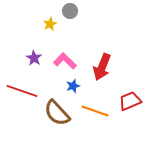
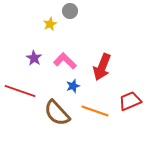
red line: moved 2 px left
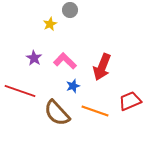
gray circle: moved 1 px up
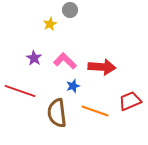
red arrow: rotated 108 degrees counterclockwise
brown semicircle: rotated 36 degrees clockwise
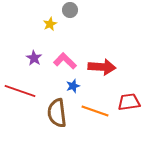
red trapezoid: moved 1 px left, 1 px down; rotated 15 degrees clockwise
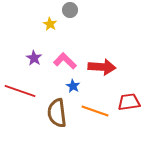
yellow star: rotated 16 degrees counterclockwise
blue star: rotated 24 degrees counterclockwise
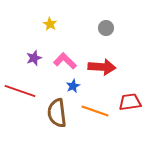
gray circle: moved 36 px right, 18 px down
purple star: rotated 21 degrees clockwise
blue star: rotated 16 degrees clockwise
red trapezoid: moved 1 px right
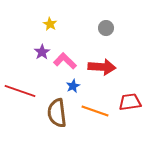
purple star: moved 8 px right, 6 px up; rotated 14 degrees counterclockwise
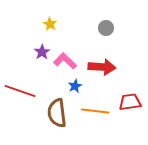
blue star: moved 2 px right
orange line: rotated 12 degrees counterclockwise
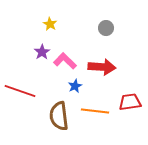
brown semicircle: moved 2 px right, 3 px down
